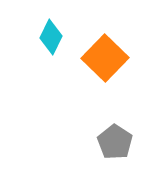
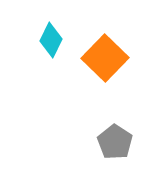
cyan diamond: moved 3 px down
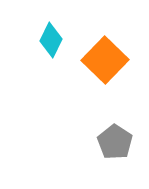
orange square: moved 2 px down
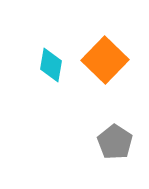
cyan diamond: moved 25 px down; rotated 16 degrees counterclockwise
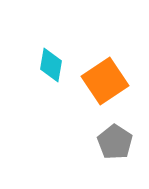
orange square: moved 21 px down; rotated 12 degrees clockwise
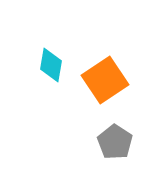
orange square: moved 1 px up
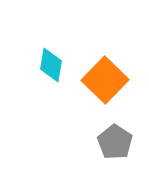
orange square: rotated 12 degrees counterclockwise
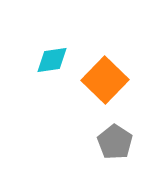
cyan diamond: moved 1 px right, 5 px up; rotated 72 degrees clockwise
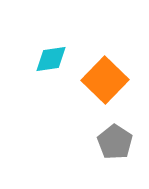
cyan diamond: moved 1 px left, 1 px up
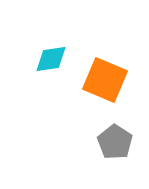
orange square: rotated 21 degrees counterclockwise
